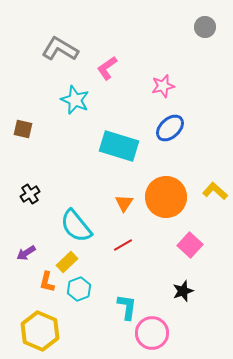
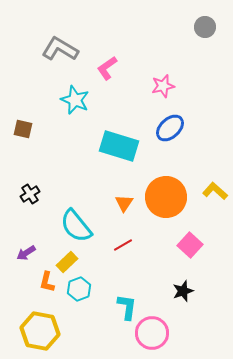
yellow hexagon: rotated 12 degrees counterclockwise
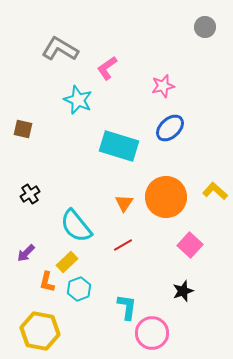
cyan star: moved 3 px right
purple arrow: rotated 12 degrees counterclockwise
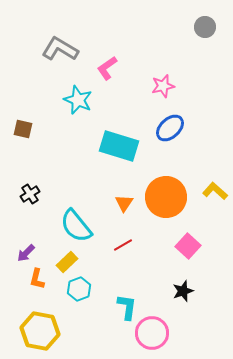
pink square: moved 2 px left, 1 px down
orange L-shape: moved 10 px left, 3 px up
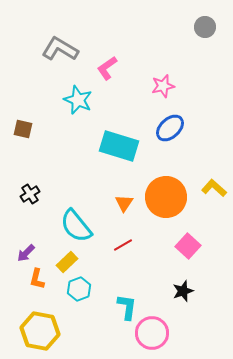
yellow L-shape: moved 1 px left, 3 px up
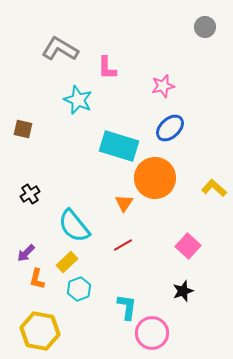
pink L-shape: rotated 55 degrees counterclockwise
orange circle: moved 11 px left, 19 px up
cyan semicircle: moved 2 px left
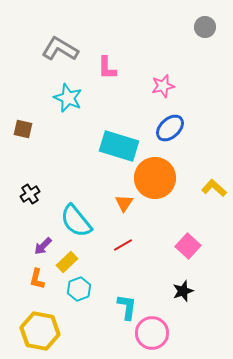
cyan star: moved 10 px left, 2 px up
cyan semicircle: moved 2 px right, 5 px up
purple arrow: moved 17 px right, 7 px up
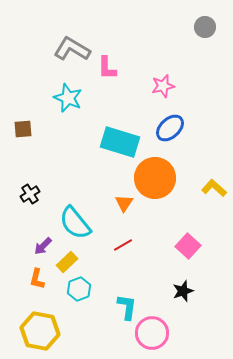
gray L-shape: moved 12 px right
brown square: rotated 18 degrees counterclockwise
cyan rectangle: moved 1 px right, 4 px up
cyan semicircle: moved 1 px left, 2 px down
